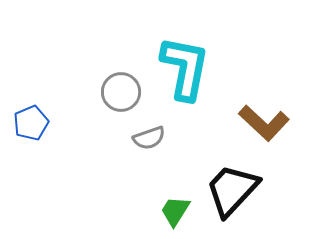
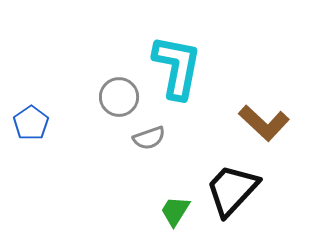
cyan L-shape: moved 8 px left, 1 px up
gray circle: moved 2 px left, 5 px down
blue pentagon: rotated 12 degrees counterclockwise
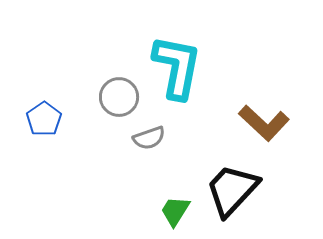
blue pentagon: moved 13 px right, 4 px up
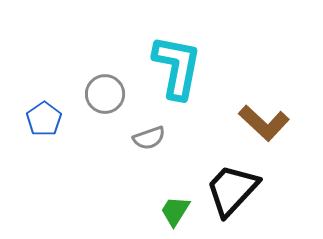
gray circle: moved 14 px left, 3 px up
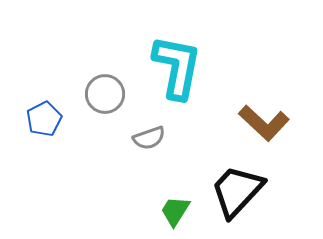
blue pentagon: rotated 8 degrees clockwise
black trapezoid: moved 5 px right, 1 px down
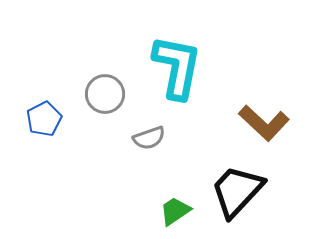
green trapezoid: rotated 24 degrees clockwise
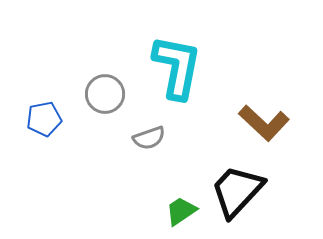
blue pentagon: rotated 16 degrees clockwise
green trapezoid: moved 6 px right
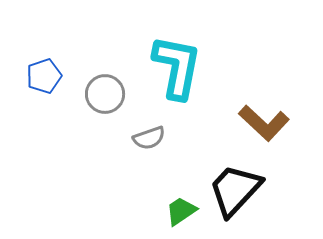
blue pentagon: moved 43 px up; rotated 8 degrees counterclockwise
black trapezoid: moved 2 px left, 1 px up
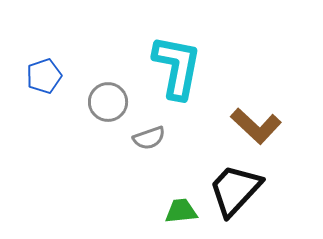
gray circle: moved 3 px right, 8 px down
brown L-shape: moved 8 px left, 3 px down
green trapezoid: rotated 28 degrees clockwise
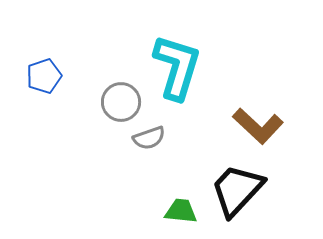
cyan L-shape: rotated 6 degrees clockwise
gray circle: moved 13 px right
brown L-shape: moved 2 px right
black trapezoid: moved 2 px right
green trapezoid: rotated 12 degrees clockwise
